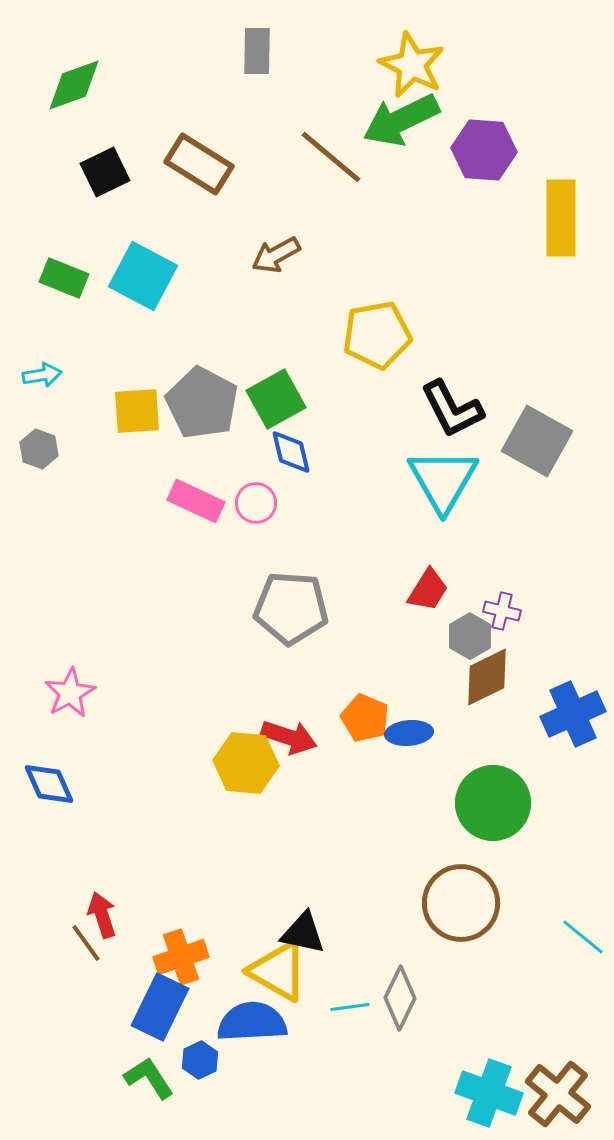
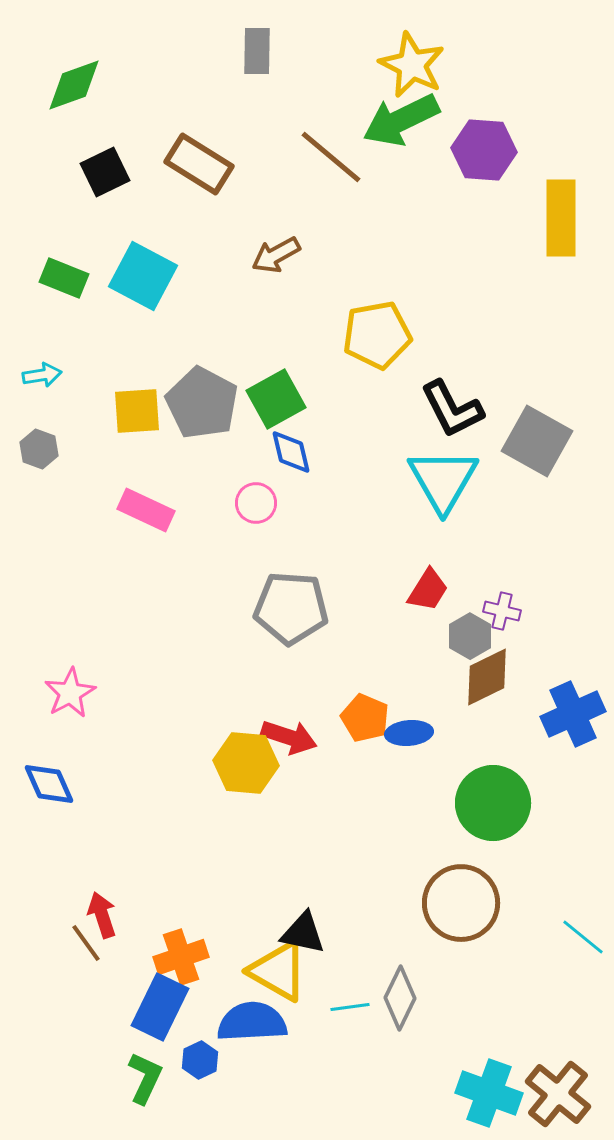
pink rectangle at (196, 501): moved 50 px left, 9 px down
green L-shape at (149, 1078): moved 4 px left; rotated 58 degrees clockwise
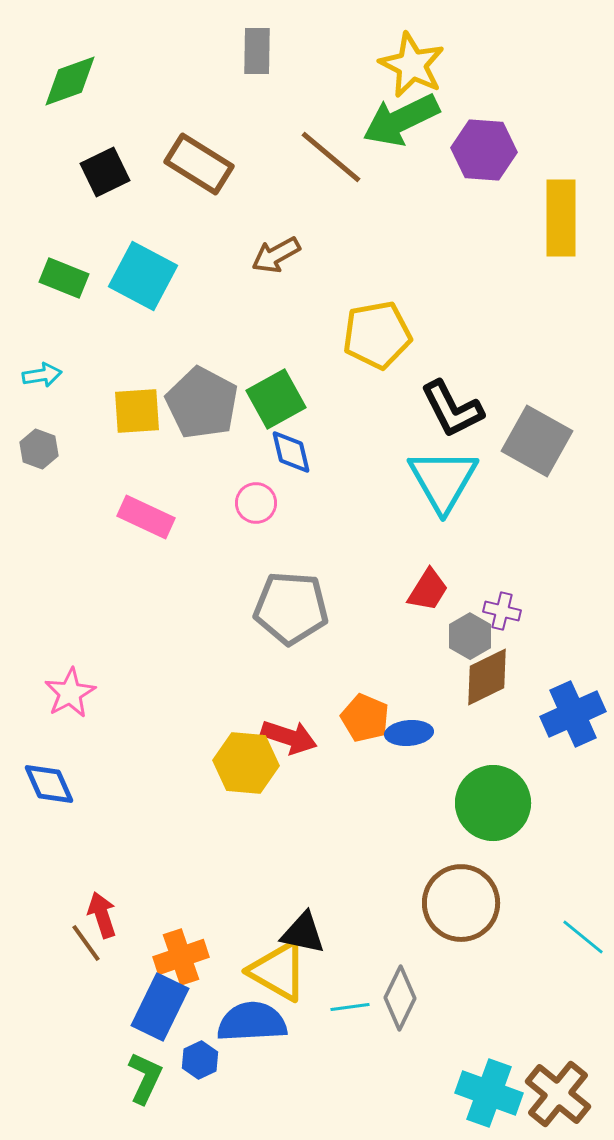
green diamond at (74, 85): moved 4 px left, 4 px up
pink rectangle at (146, 510): moved 7 px down
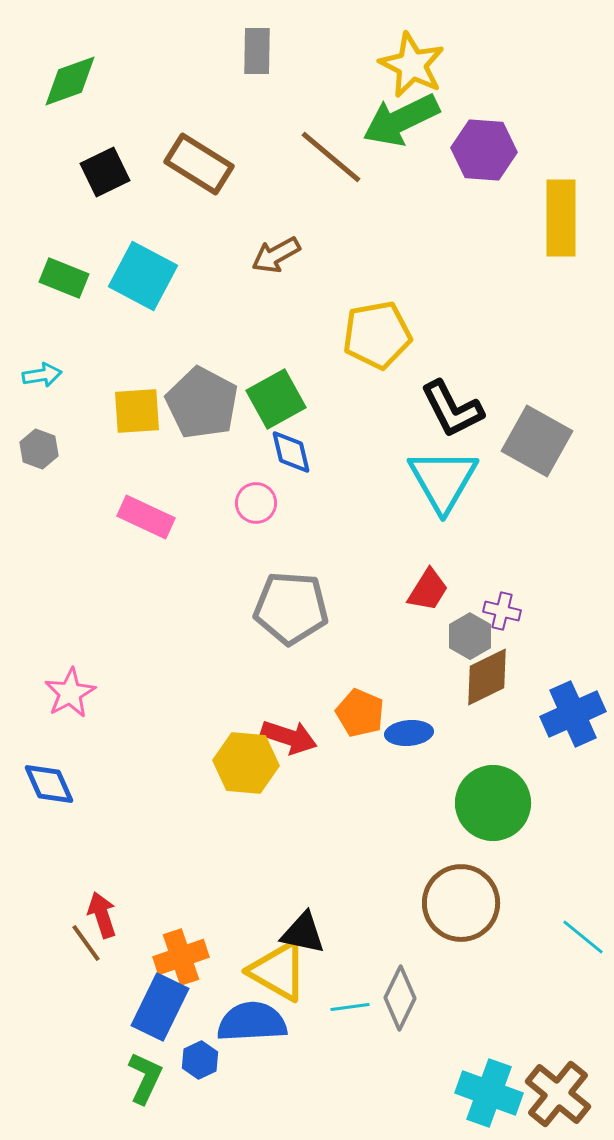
orange pentagon at (365, 718): moved 5 px left, 5 px up
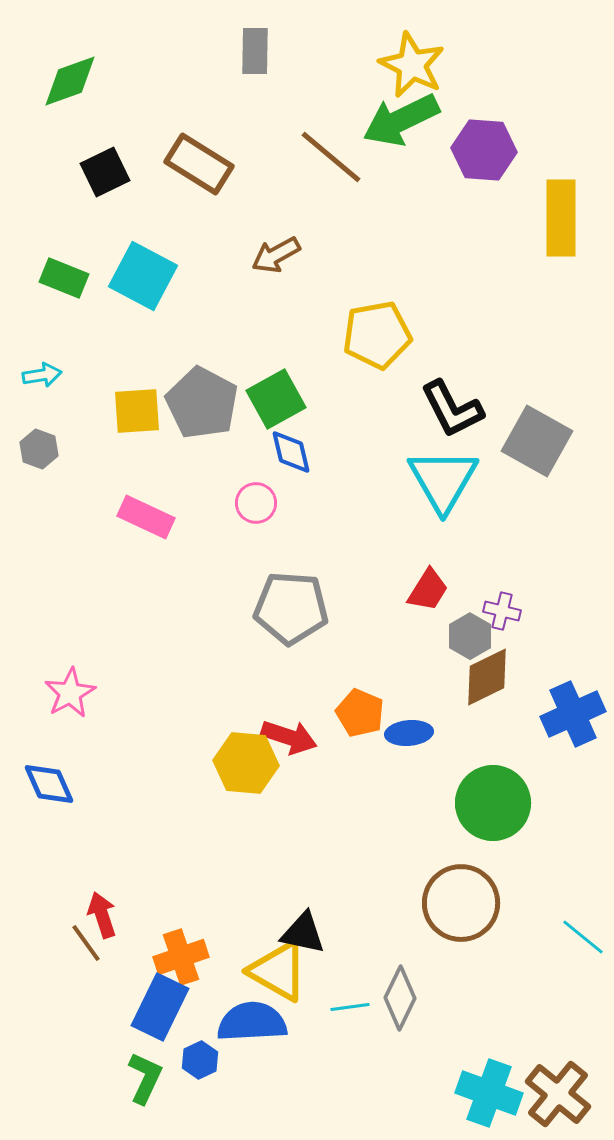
gray rectangle at (257, 51): moved 2 px left
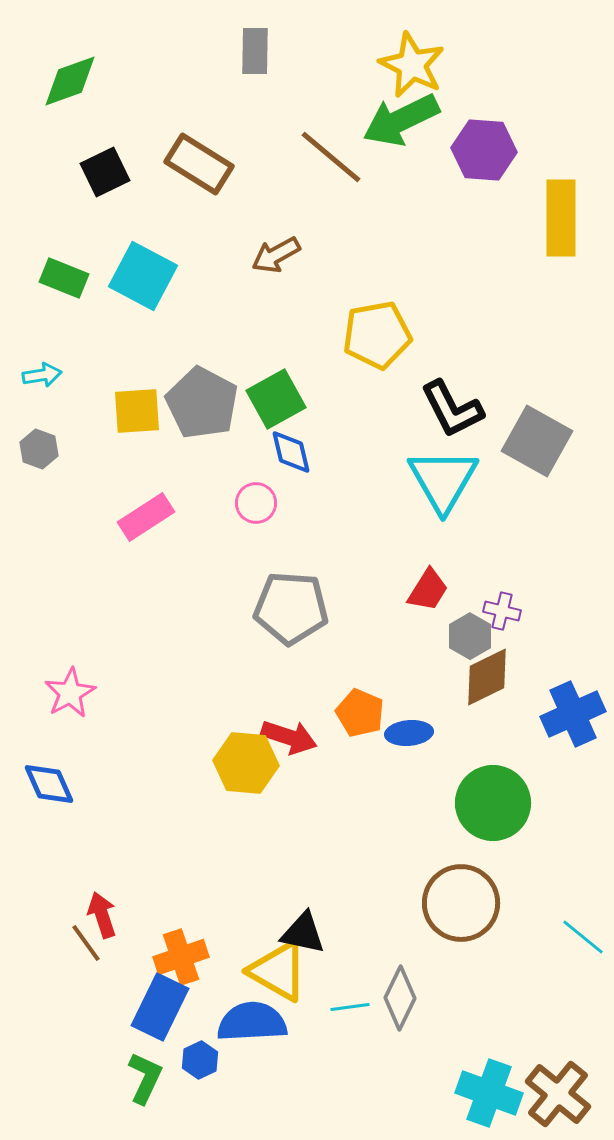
pink rectangle at (146, 517): rotated 58 degrees counterclockwise
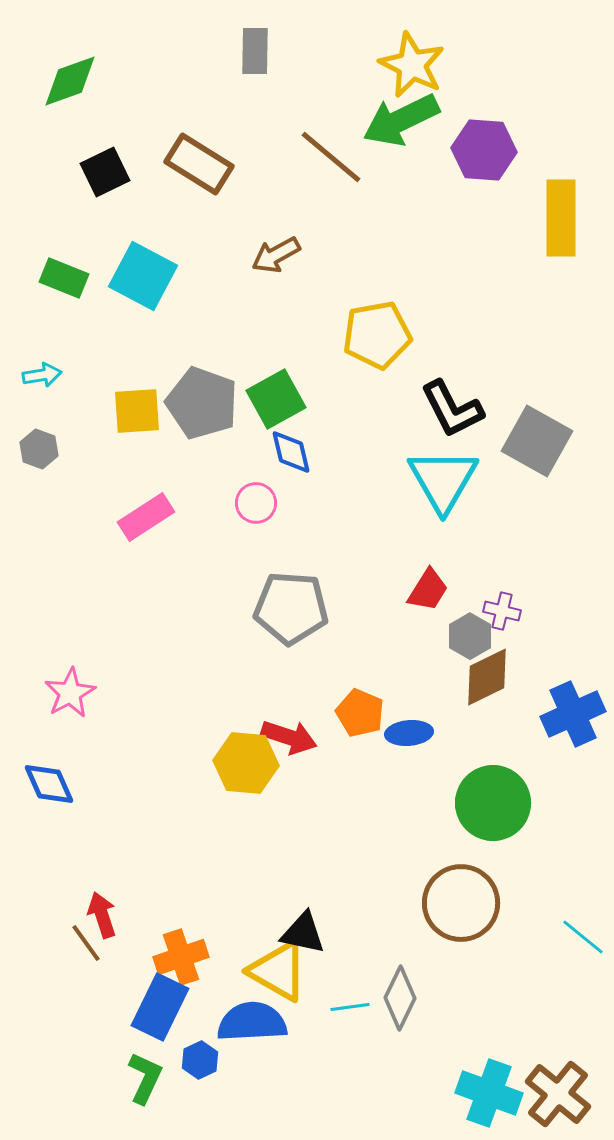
gray pentagon at (202, 403): rotated 8 degrees counterclockwise
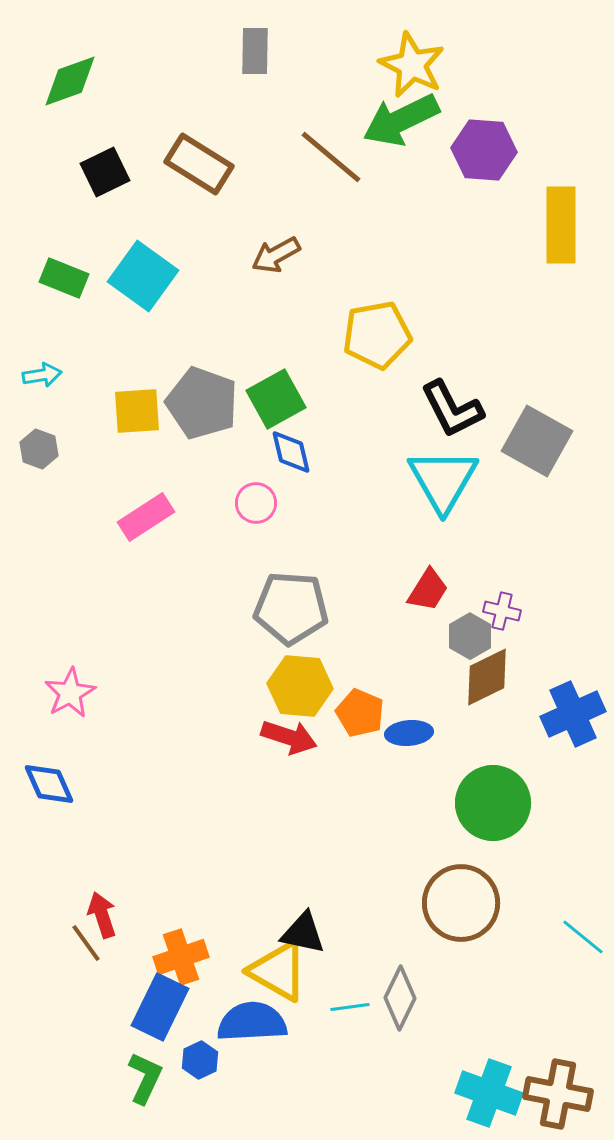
yellow rectangle at (561, 218): moved 7 px down
cyan square at (143, 276): rotated 8 degrees clockwise
yellow hexagon at (246, 763): moved 54 px right, 77 px up
brown cross at (558, 1094): rotated 28 degrees counterclockwise
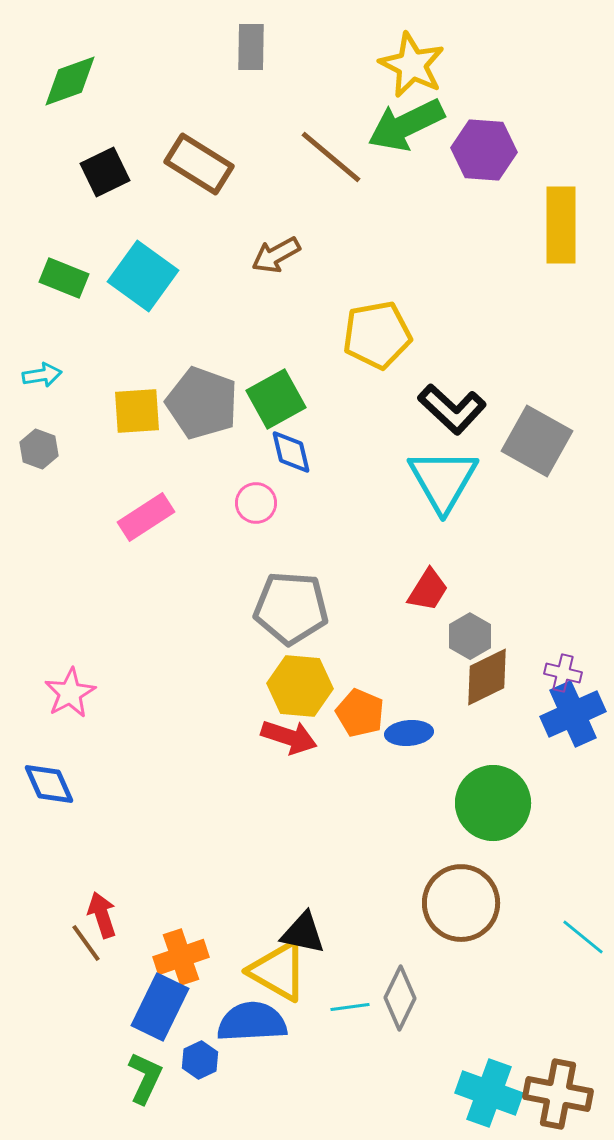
gray rectangle at (255, 51): moved 4 px left, 4 px up
green arrow at (401, 120): moved 5 px right, 5 px down
black L-shape at (452, 409): rotated 20 degrees counterclockwise
purple cross at (502, 611): moved 61 px right, 62 px down
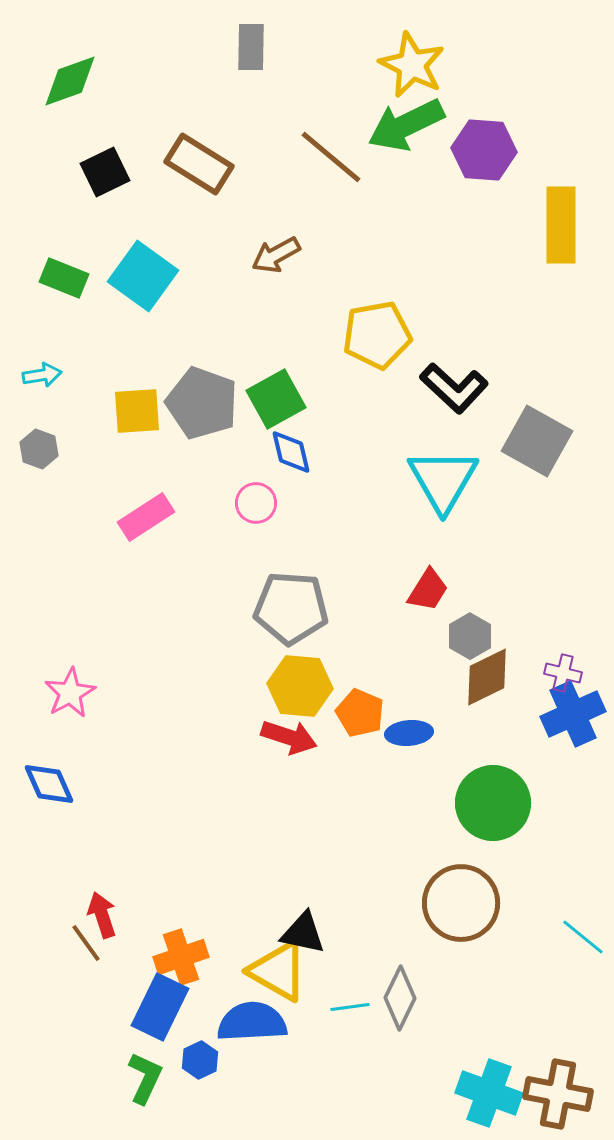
black L-shape at (452, 409): moved 2 px right, 21 px up
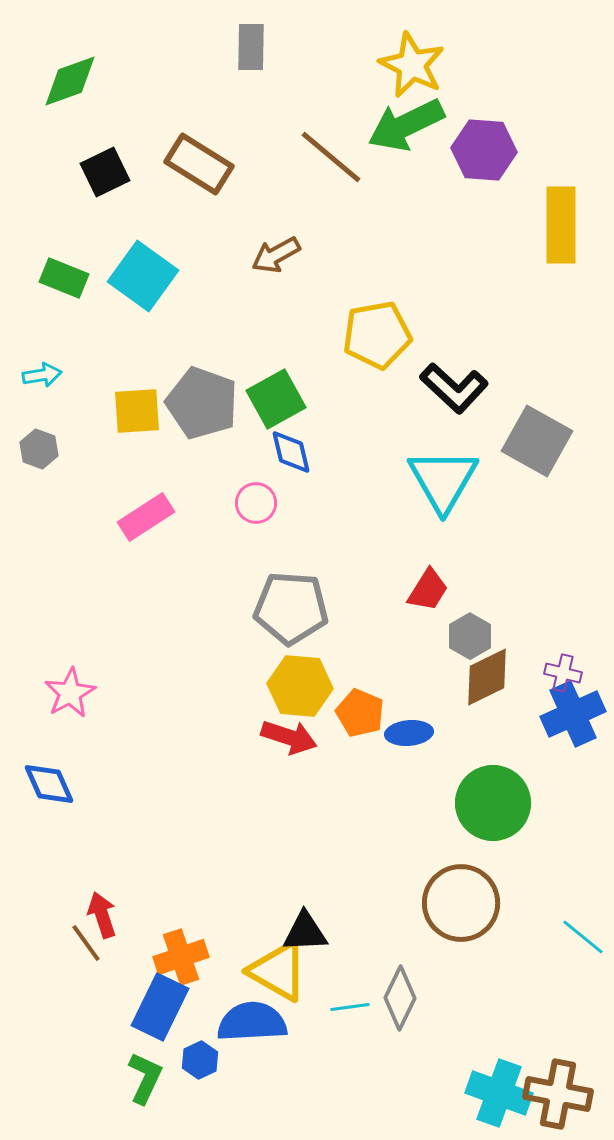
black triangle at (303, 933): moved 2 px right, 1 px up; rotated 15 degrees counterclockwise
cyan cross at (489, 1093): moved 10 px right
